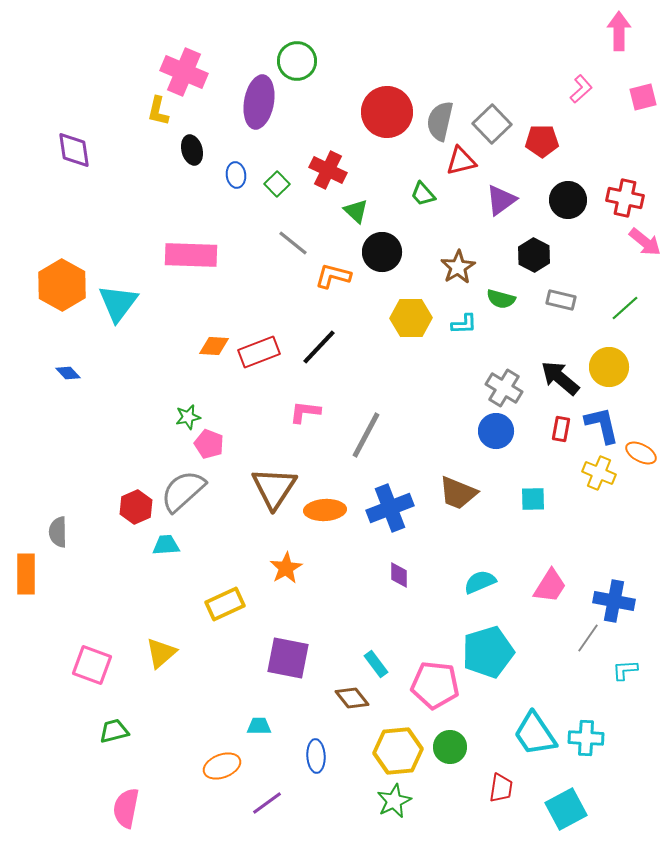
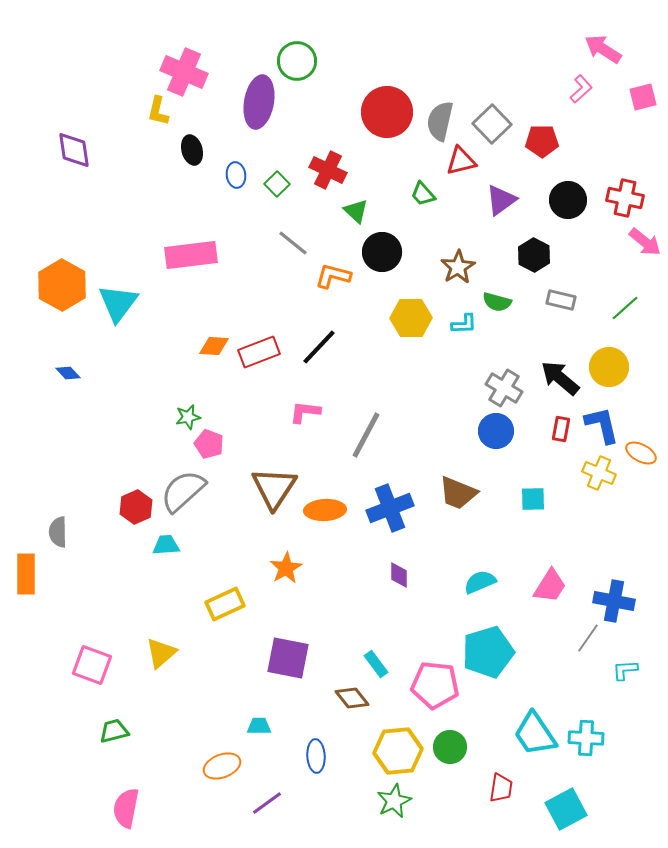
pink arrow at (619, 31): moved 16 px left, 18 px down; rotated 57 degrees counterclockwise
pink rectangle at (191, 255): rotated 9 degrees counterclockwise
green semicircle at (501, 299): moved 4 px left, 3 px down
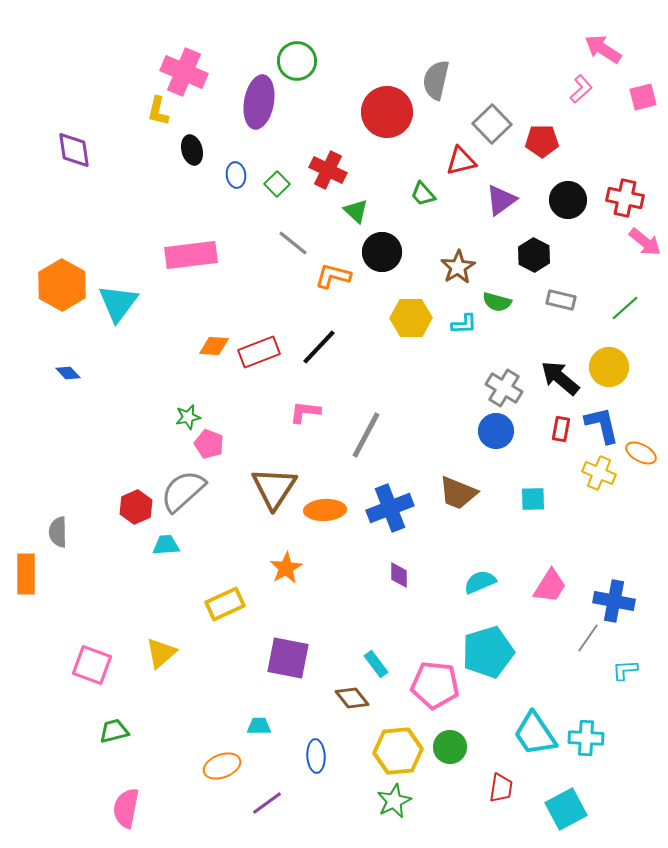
gray semicircle at (440, 121): moved 4 px left, 41 px up
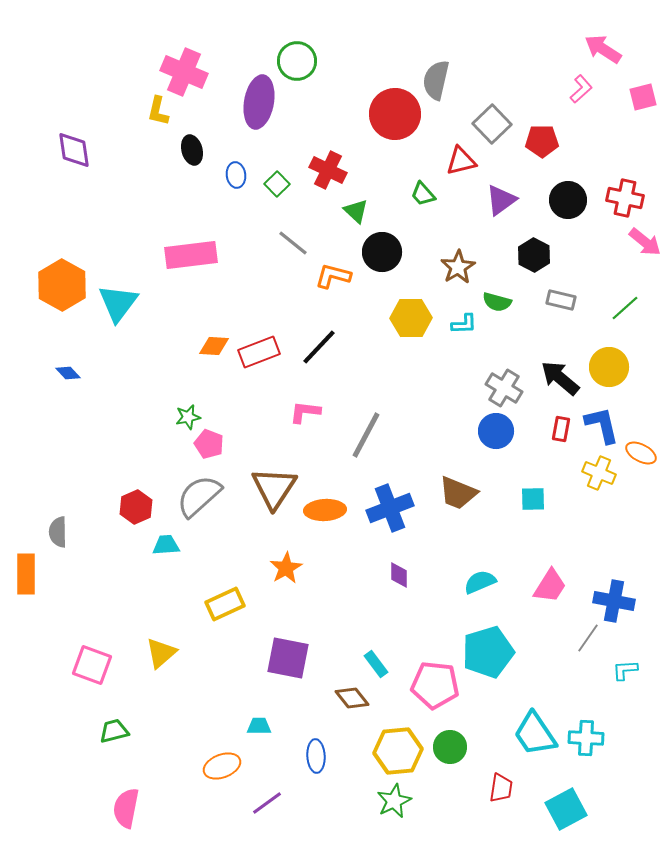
red circle at (387, 112): moved 8 px right, 2 px down
gray semicircle at (183, 491): moved 16 px right, 5 px down
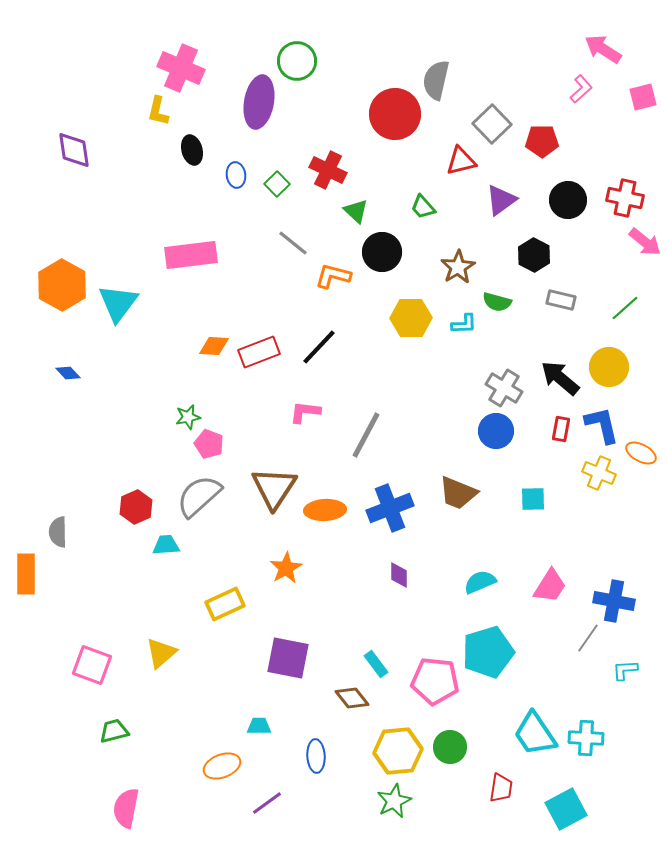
pink cross at (184, 72): moved 3 px left, 4 px up
green trapezoid at (423, 194): moved 13 px down
pink pentagon at (435, 685): moved 4 px up
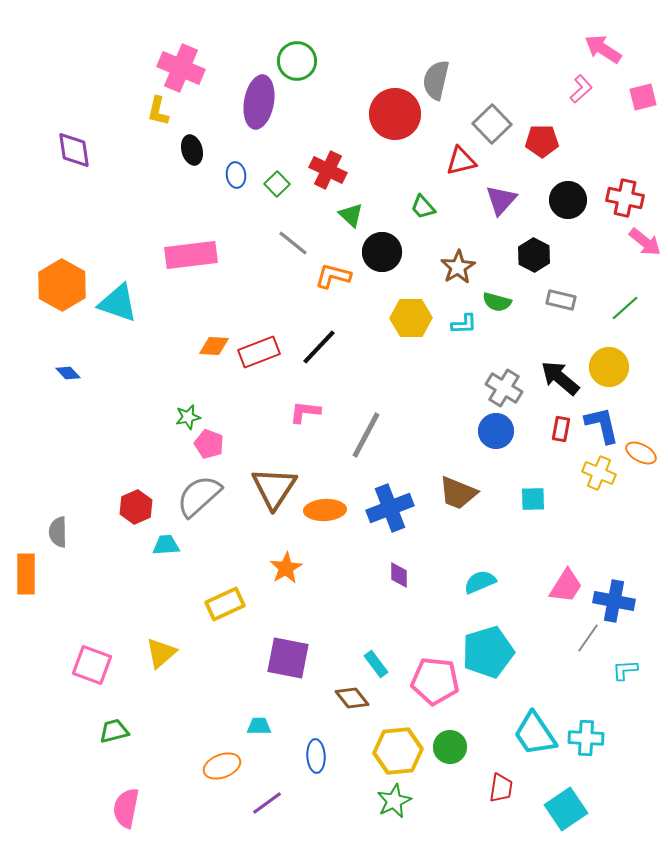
purple triangle at (501, 200): rotated 12 degrees counterclockwise
green triangle at (356, 211): moved 5 px left, 4 px down
cyan triangle at (118, 303): rotated 48 degrees counterclockwise
pink trapezoid at (550, 586): moved 16 px right
cyan square at (566, 809): rotated 6 degrees counterclockwise
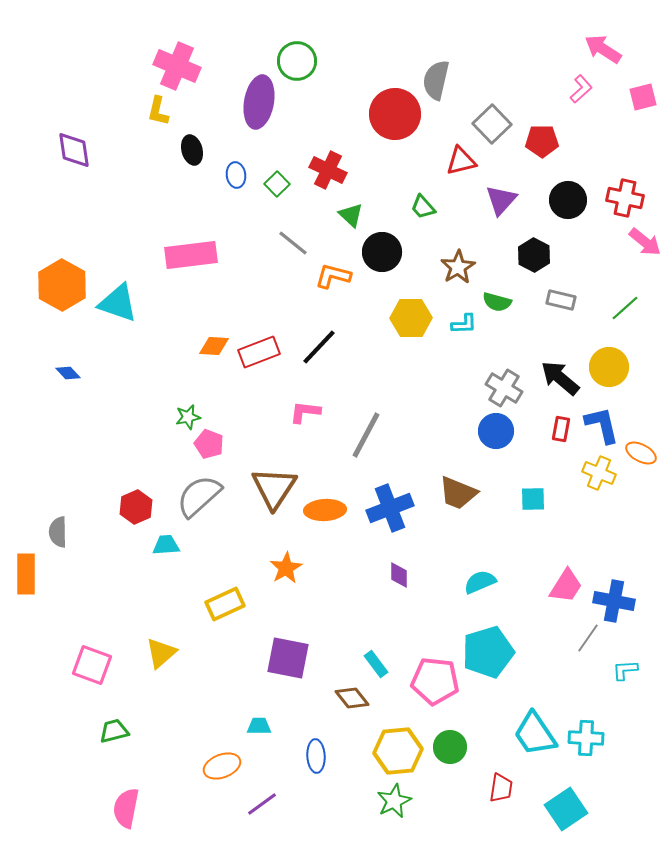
pink cross at (181, 68): moved 4 px left, 2 px up
purple line at (267, 803): moved 5 px left, 1 px down
